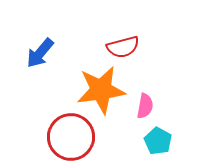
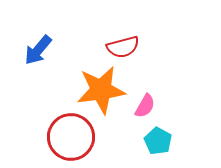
blue arrow: moved 2 px left, 3 px up
pink semicircle: rotated 20 degrees clockwise
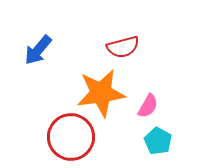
orange star: moved 3 px down
pink semicircle: moved 3 px right
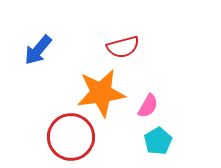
cyan pentagon: rotated 12 degrees clockwise
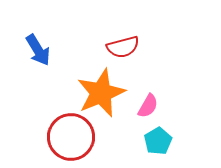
blue arrow: rotated 72 degrees counterclockwise
orange star: rotated 15 degrees counterclockwise
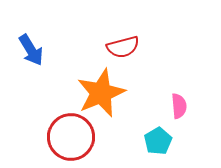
blue arrow: moved 7 px left
pink semicircle: moved 31 px right; rotated 35 degrees counterclockwise
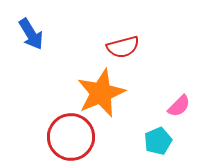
blue arrow: moved 16 px up
pink semicircle: rotated 50 degrees clockwise
cyan pentagon: rotated 8 degrees clockwise
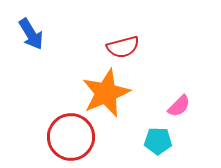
orange star: moved 5 px right
cyan pentagon: rotated 24 degrees clockwise
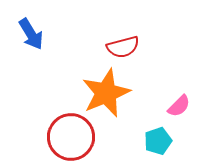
cyan pentagon: rotated 20 degrees counterclockwise
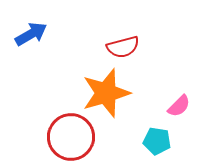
blue arrow: rotated 88 degrees counterclockwise
orange star: rotated 6 degrees clockwise
cyan pentagon: moved 1 px left; rotated 28 degrees clockwise
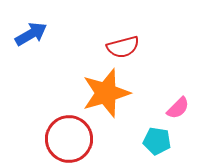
pink semicircle: moved 1 px left, 2 px down
red circle: moved 2 px left, 2 px down
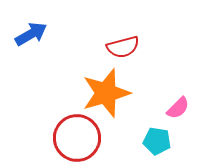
red circle: moved 8 px right, 1 px up
